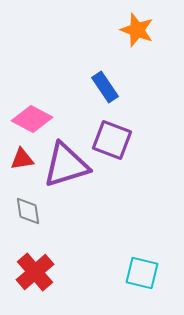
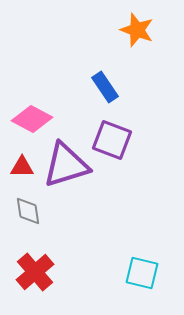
red triangle: moved 8 px down; rotated 10 degrees clockwise
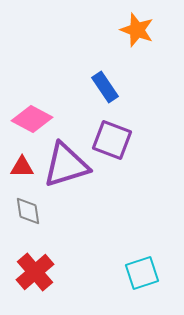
cyan square: rotated 32 degrees counterclockwise
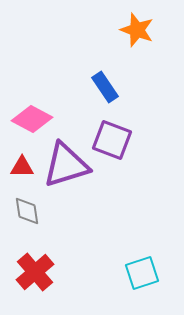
gray diamond: moved 1 px left
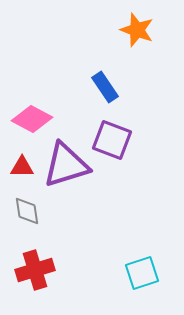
red cross: moved 2 px up; rotated 24 degrees clockwise
